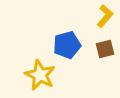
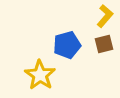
brown square: moved 1 px left, 5 px up
yellow star: rotated 8 degrees clockwise
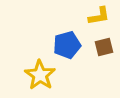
yellow L-shape: moved 6 px left; rotated 40 degrees clockwise
brown square: moved 3 px down
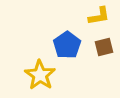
blue pentagon: rotated 20 degrees counterclockwise
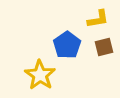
yellow L-shape: moved 1 px left, 3 px down
